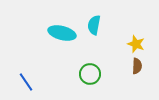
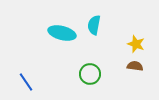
brown semicircle: moved 2 px left; rotated 84 degrees counterclockwise
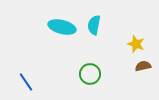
cyan ellipse: moved 6 px up
brown semicircle: moved 8 px right; rotated 21 degrees counterclockwise
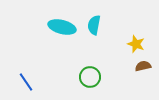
green circle: moved 3 px down
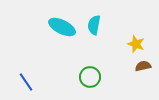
cyan ellipse: rotated 12 degrees clockwise
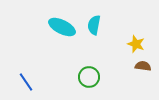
brown semicircle: rotated 21 degrees clockwise
green circle: moved 1 px left
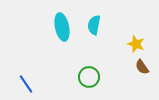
cyan ellipse: rotated 52 degrees clockwise
brown semicircle: moved 1 px left, 1 px down; rotated 133 degrees counterclockwise
blue line: moved 2 px down
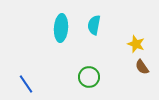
cyan ellipse: moved 1 px left, 1 px down; rotated 16 degrees clockwise
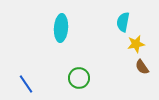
cyan semicircle: moved 29 px right, 3 px up
yellow star: rotated 30 degrees counterclockwise
green circle: moved 10 px left, 1 px down
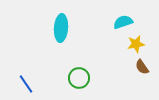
cyan semicircle: rotated 60 degrees clockwise
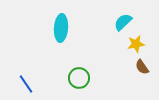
cyan semicircle: rotated 24 degrees counterclockwise
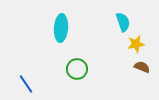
cyan semicircle: rotated 114 degrees clockwise
brown semicircle: rotated 147 degrees clockwise
green circle: moved 2 px left, 9 px up
